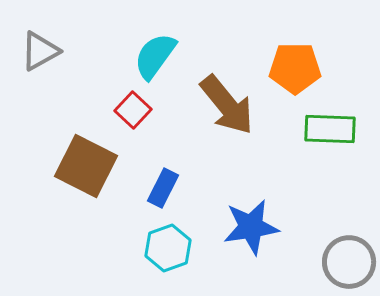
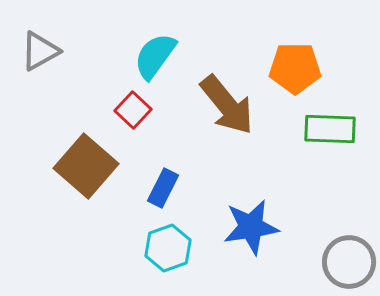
brown square: rotated 14 degrees clockwise
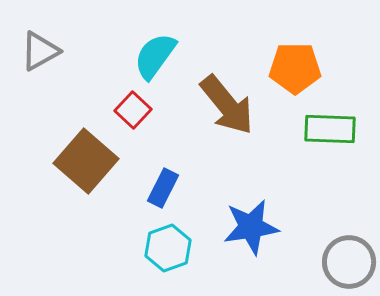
brown square: moved 5 px up
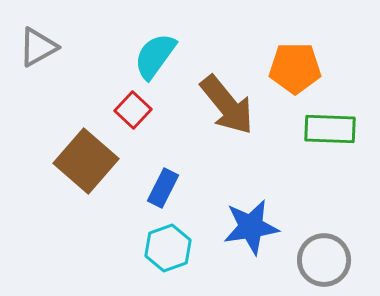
gray triangle: moved 2 px left, 4 px up
gray circle: moved 25 px left, 2 px up
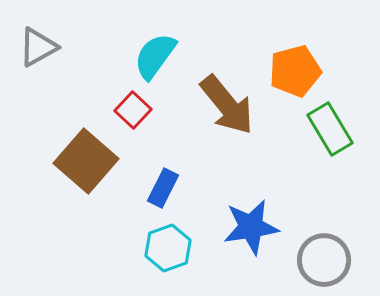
orange pentagon: moved 3 px down; rotated 15 degrees counterclockwise
green rectangle: rotated 57 degrees clockwise
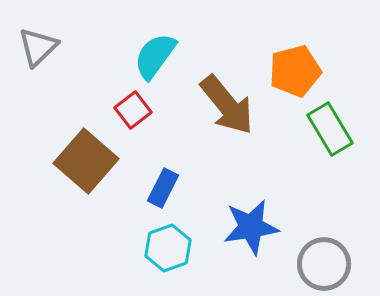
gray triangle: rotated 15 degrees counterclockwise
red square: rotated 9 degrees clockwise
gray circle: moved 4 px down
